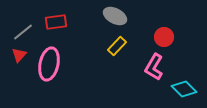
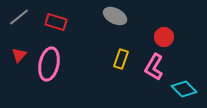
red rectangle: rotated 25 degrees clockwise
gray line: moved 4 px left, 15 px up
yellow rectangle: moved 4 px right, 13 px down; rotated 24 degrees counterclockwise
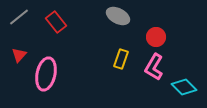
gray ellipse: moved 3 px right
red rectangle: rotated 35 degrees clockwise
red circle: moved 8 px left
pink ellipse: moved 3 px left, 10 px down
cyan diamond: moved 2 px up
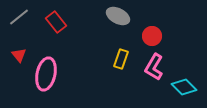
red circle: moved 4 px left, 1 px up
red triangle: rotated 21 degrees counterclockwise
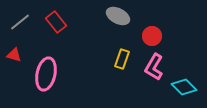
gray line: moved 1 px right, 5 px down
red triangle: moved 5 px left; rotated 35 degrees counterclockwise
yellow rectangle: moved 1 px right
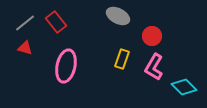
gray line: moved 5 px right, 1 px down
red triangle: moved 11 px right, 7 px up
pink ellipse: moved 20 px right, 8 px up
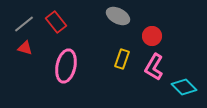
gray line: moved 1 px left, 1 px down
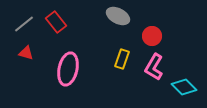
red triangle: moved 1 px right, 5 px down
pink ellipse: moved 2 px right, 3 px down
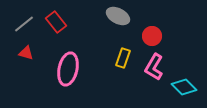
yellow rectangle: moved 1 px right, 1 px up
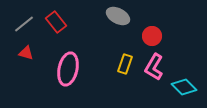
yellow rectangle: moved 2 px right, 6 px down
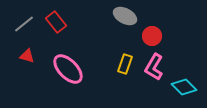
gray ellipse: moved 7 px right
red triangle: moved 1 px right, 3 px down
pink ellipse: rotated 56 degrees counterclockwise
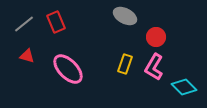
red rectangle: rotated 15 degrees clockwise
red circle: moved 4 px right, 1 px down
